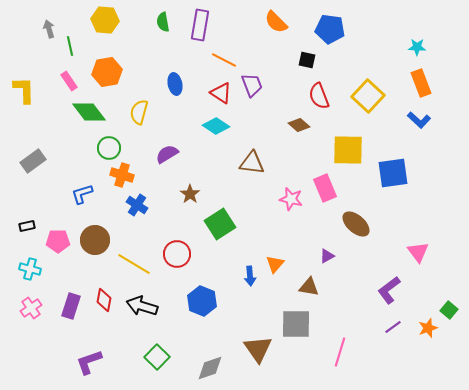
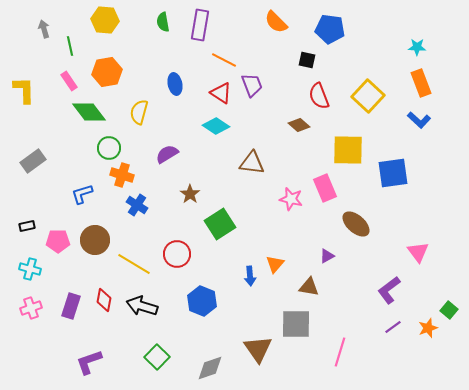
gray arrow at (49, 29): moved 5 px left
pink cross at (31, 308): rotated 15 degrees clockwise
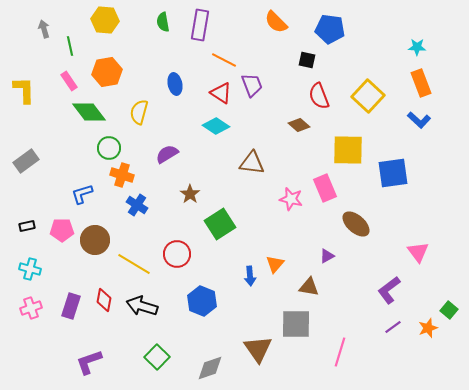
gray rectangle at (33, 161): moved 7 px left
pink pentagon at (58, 241): moved 4 px right, 11 px up
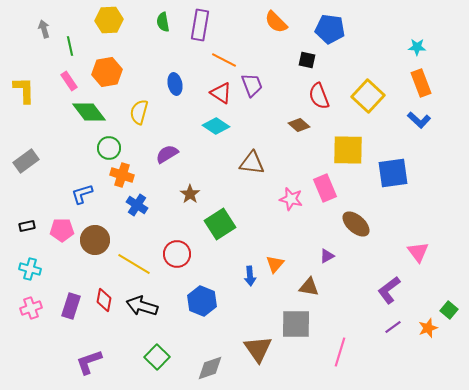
yellow hexagon at (105, 20): moved 4 px right; rotated 8 degrees counterclockwise
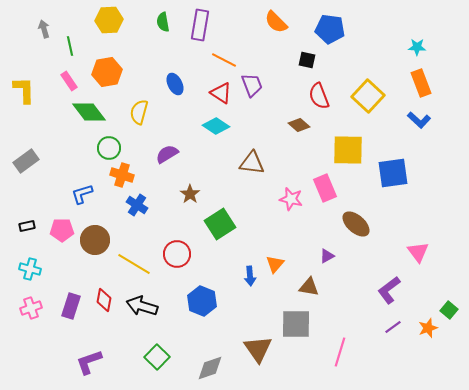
blue ellipse at (175, 84): rotated 15 degrees counterclockwise
